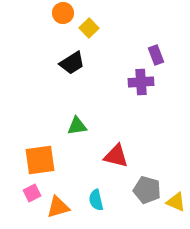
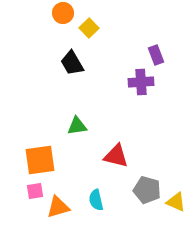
black trapezoid: rotated 92 degrees clockwise
pink square: moved 3 px right, 2 px up; rotated 18 degrees clockwise
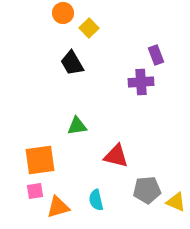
gray pentagon: rotated 20 degrees counterclockwise
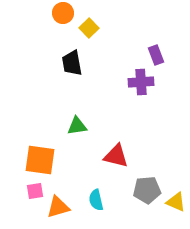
black trapezoid: rotated 20 degrees clockwise
orange square: rotated 16 degrees clockwise
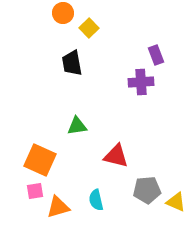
orange square: rotated 16 degrees clockwise
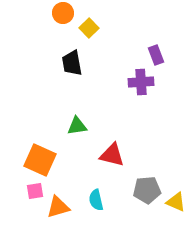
red triangle: moved 4 px left, 1 px up
